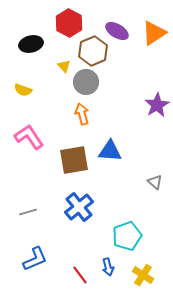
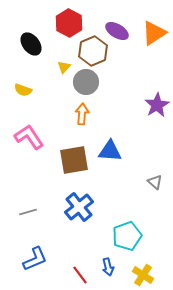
black ellipse: rotated 65 degrees clockwise
yellow triangle: moved 1 px down; rotated 24 degrees clockwise
orange arrow: rotated 20 degrees clockwise
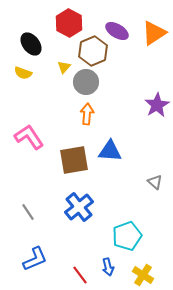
yellow semicircle: moved 17 px up
orange arrow: moved 5 px right
gray line: rotated 72 degrees clockwise
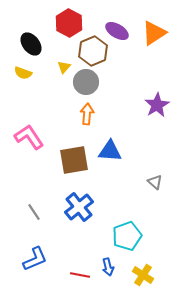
gray line: moved 6 px right
red line: rotated 42 degrees counterclockwise
